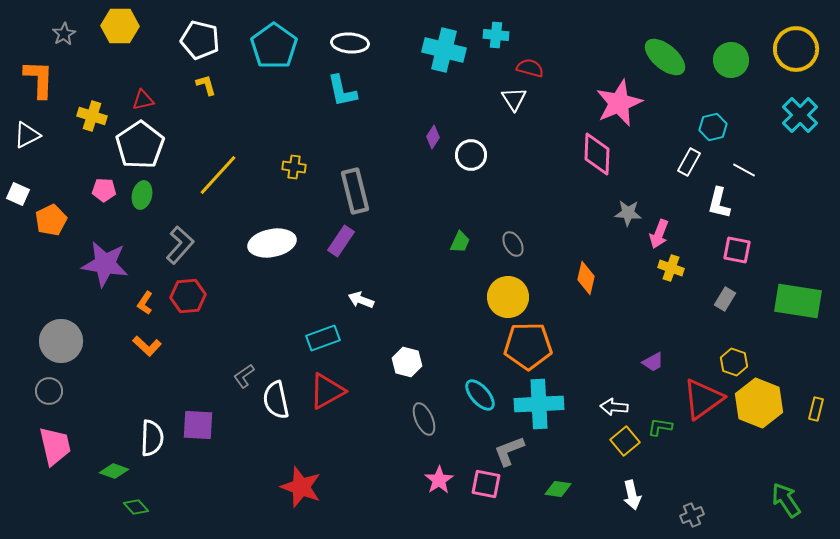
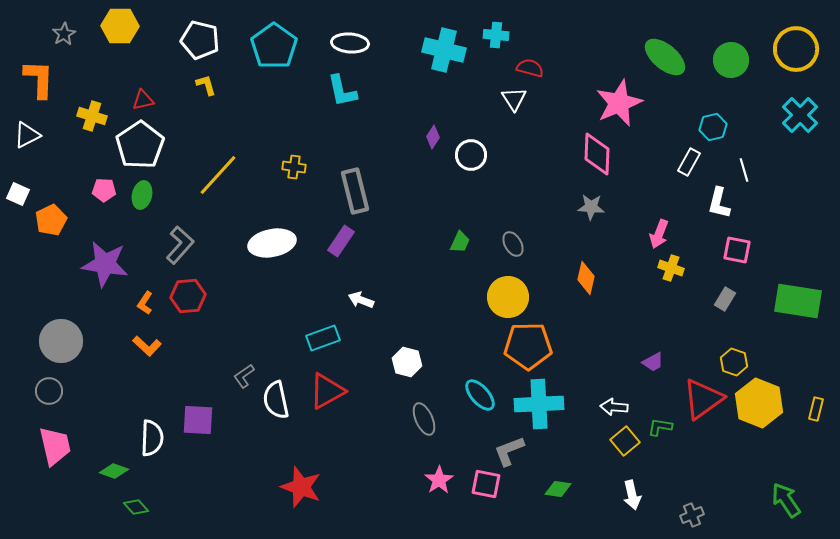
white line at (744, 170): rotated 45 degrees clockwise
gray star at (628, 213): moved 37 px left, 6 px up
purple square at (198, 425): moved 5 px up
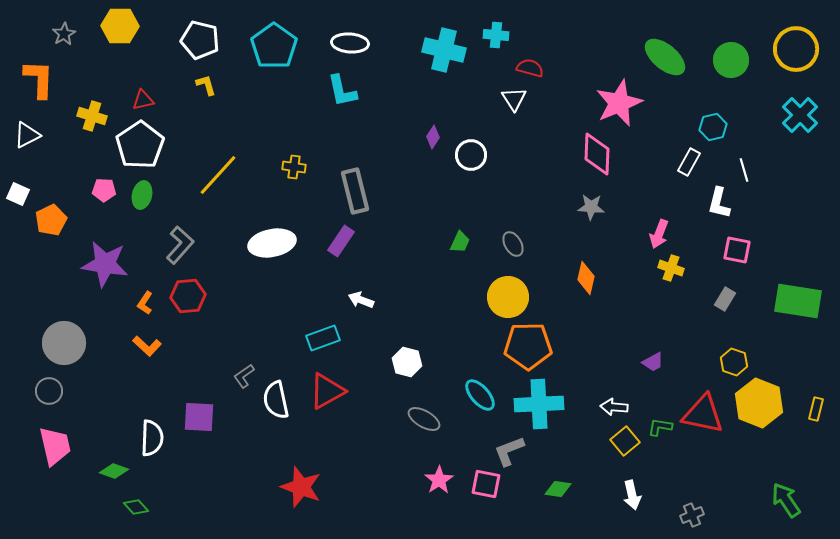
gray circle at (61, 341): moved 3 px right, 2 px down
red triangle at (703, 399): moved 15 px down; rotated 48 degrees clockwise
gray ellipse at (424, 419): rotated 36 degrees counterclockwise
purple square at (198, 420): moved 1 px right, 3 px up
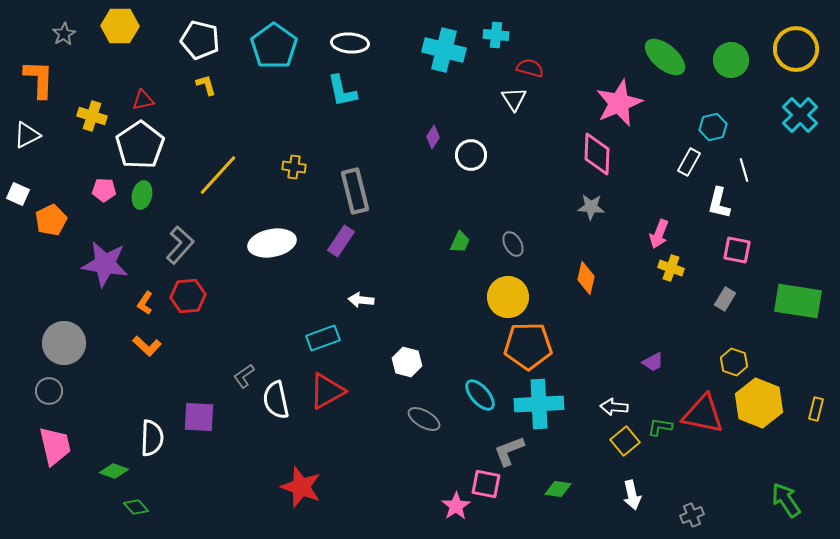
white arrow at (361, 300): rotated 15 degrees counterclockwise
pink star at (439, 480): moved 17 px right, 26 px down
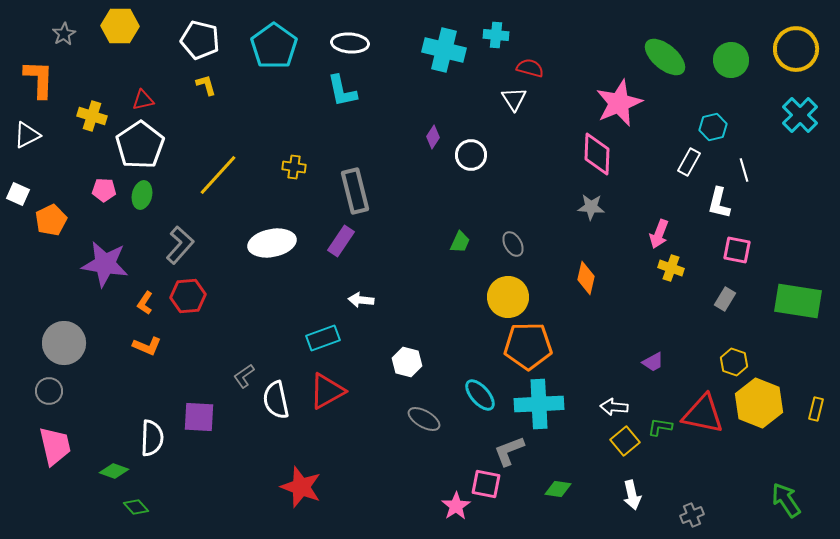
orange L-shape at (147, 346): rotated 20 degrees counterclockwise
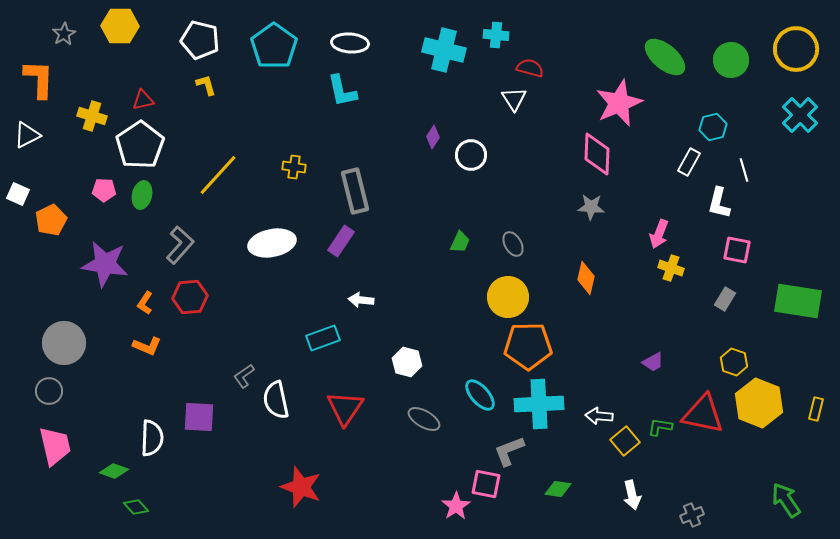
red hexagon at (188, 296): moved 2 px right, 1 px down
red triangle at (327, 391): moved 18 px right, 17 px down; rotated 27 degrees counterclockwise
white arrow at (614, 407): moved 15 px left, 9 px down
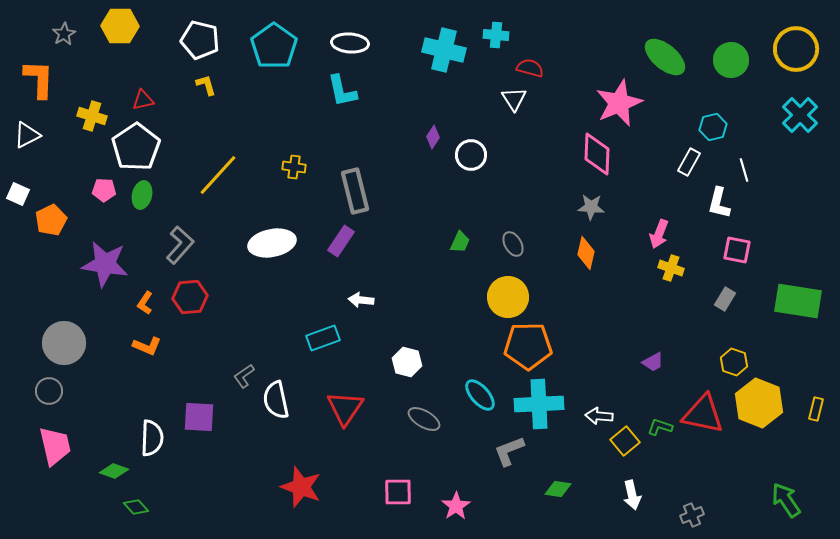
white pentagon at (140, 145): moved 4 px left, 2 px down
orange diamond at (586, 278): moved 25 px up
green L-shape at (660, 427): rotated 10 degrees clockwise
pink square at (486, 484): moved 88 px left, 8 px down; rotated 12 degrees counterclockwise
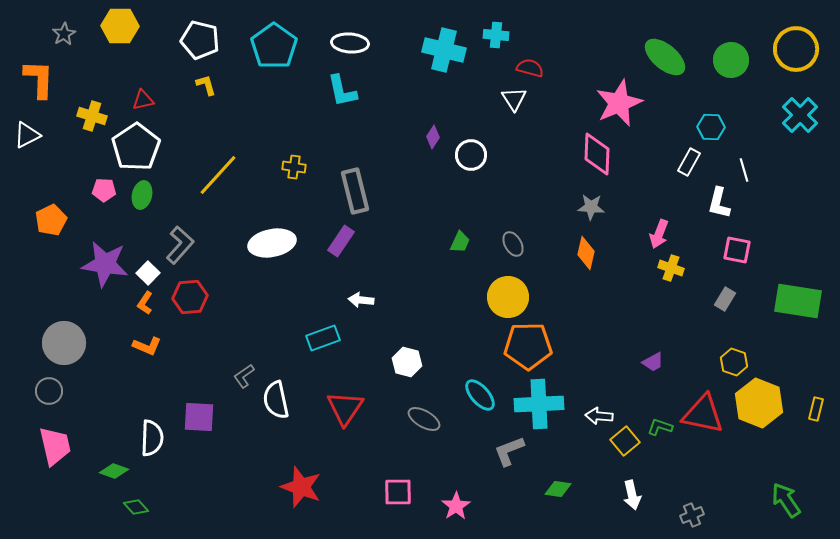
cyan hexagon at (713, 127): moved 2 px left; rotated 16 degrees clockwise
white square at (18, 194): moved 130 px right, 79 px down; rotated 20 degrees clockwise
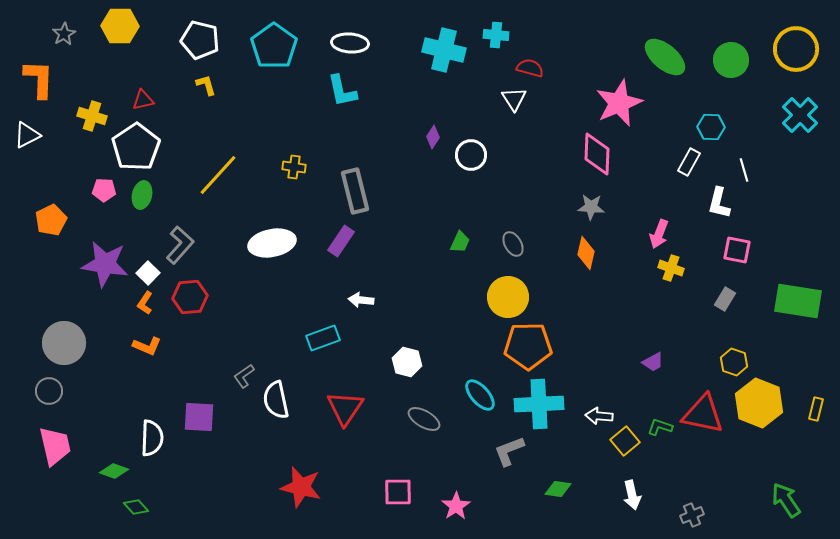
red star at (301, 487): rotated 6 degrees counterclockwise
